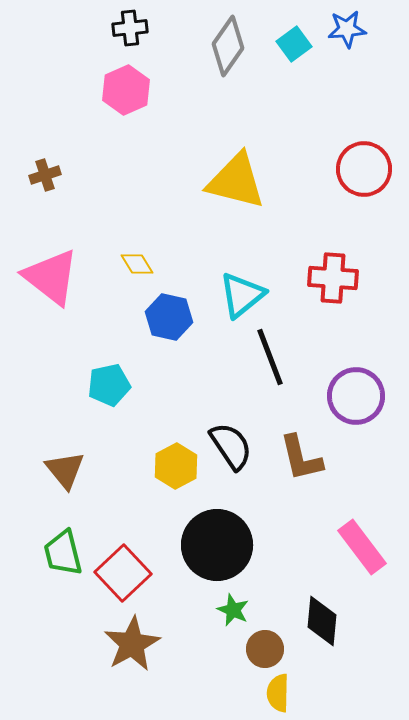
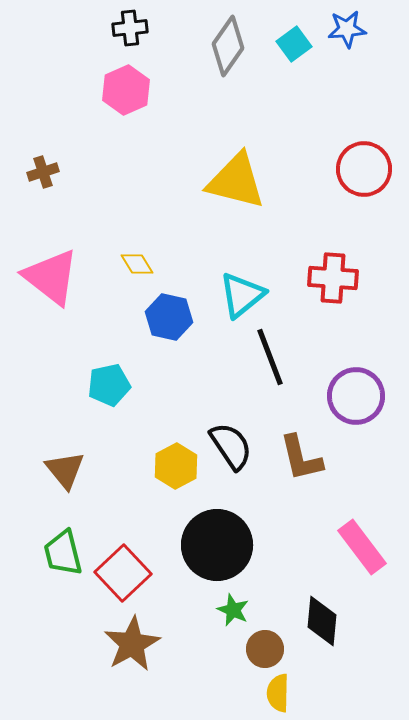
brown cross: moved 2 px left, 3 px up
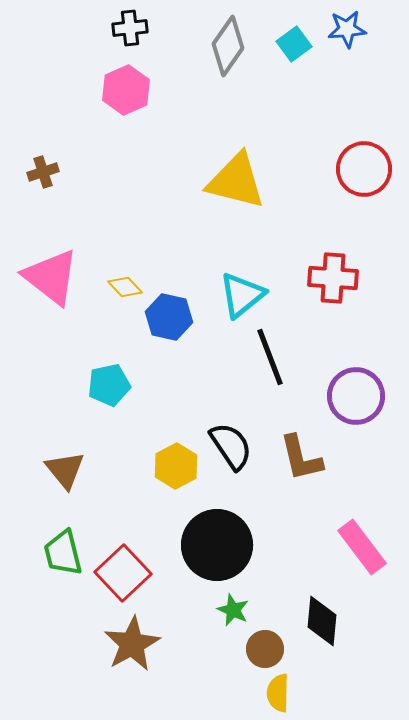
yellow diamond: moved 12 px left, 23 px down; rotated 12 degrees counterclockwise
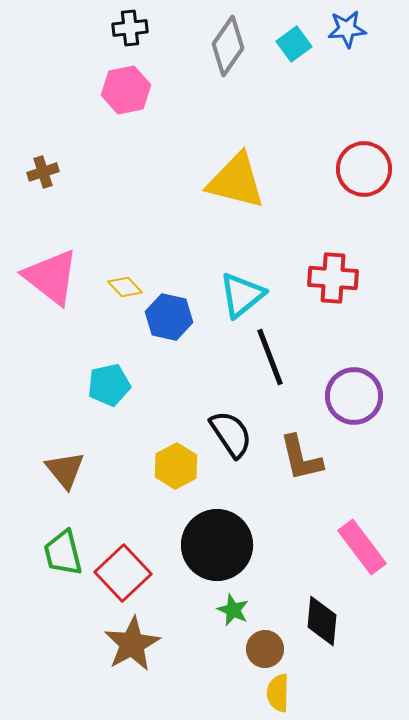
pink hexagon: rotated 12 degrees clockwise
purple circle: moved 2 px left
black semicircle: moved 12 px up
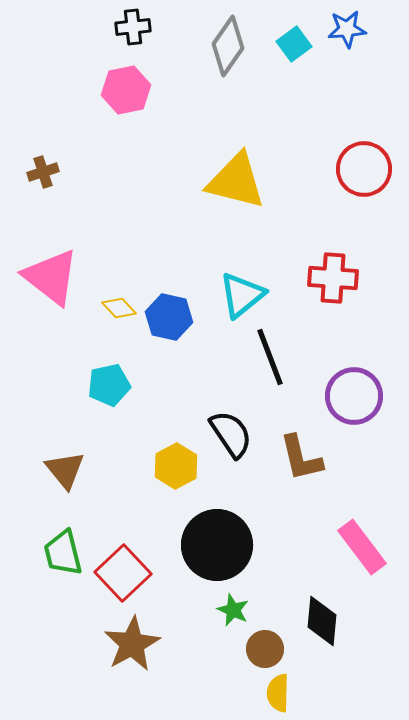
black cross: moved 3 px right, 1 px up
yellow diamond: moved 6 px left, 21 px down
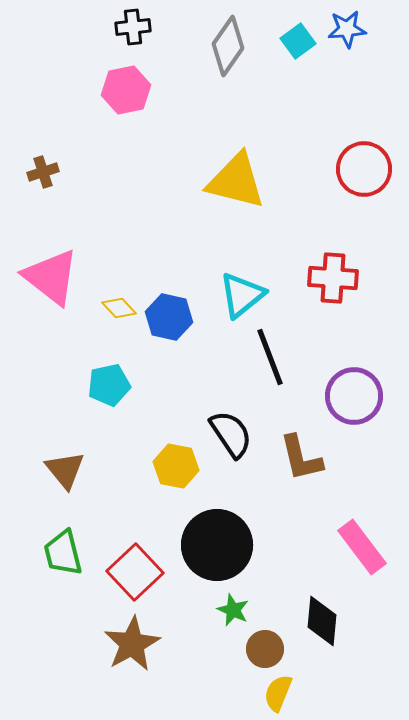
cyan square: moved 4 px right, 3 px up
yellow hexagon: rotated 21 degrees counterclockwise
red square: moved 12 px right, 1 px up
yellow semicircle: rotated 21 degrees clockwise
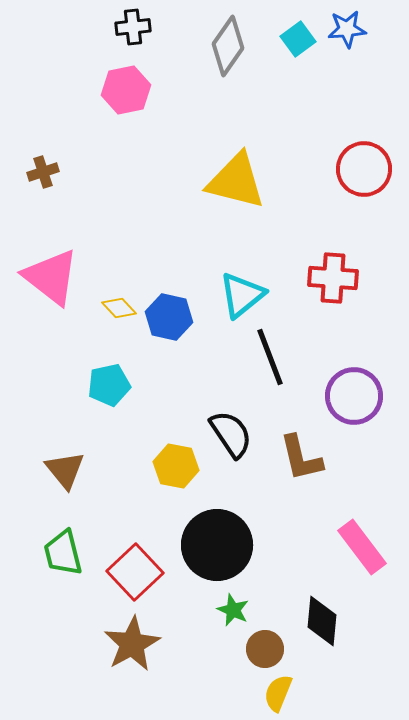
cyan square: moved 2 px up
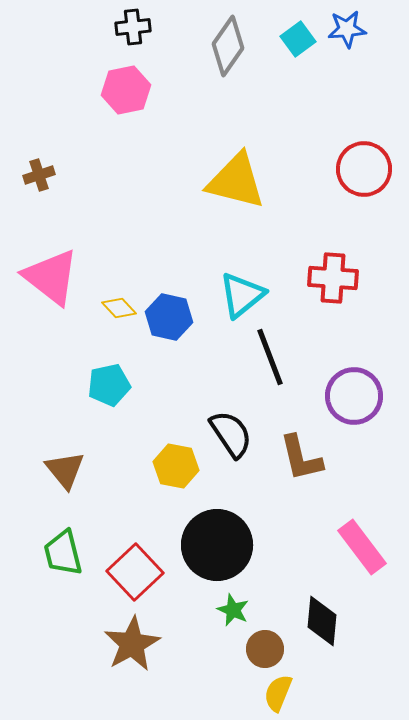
brown cross: moved 4 px left, 3 px down
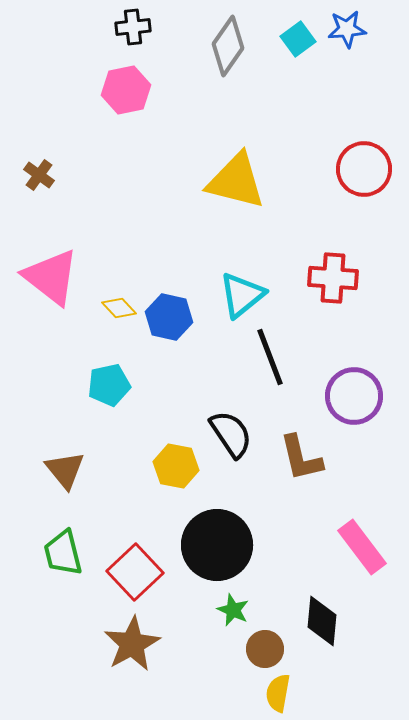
brown cross: rotated 36 degrees counterclockwise
yellow semicircle: rotated 12 degrees counterclockwise
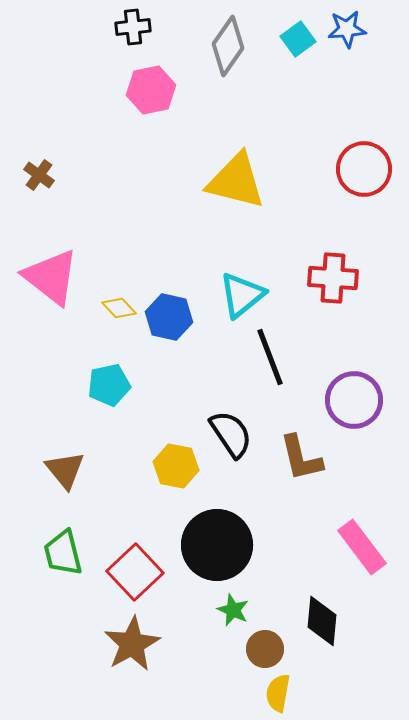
pink hexagon: moved 25 px right
purple circle: moved 4 px down
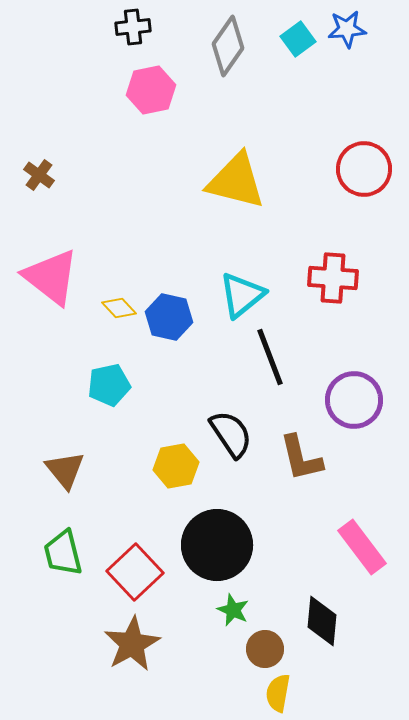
yellow hexagon: rotated 21 degrees counterclockwise
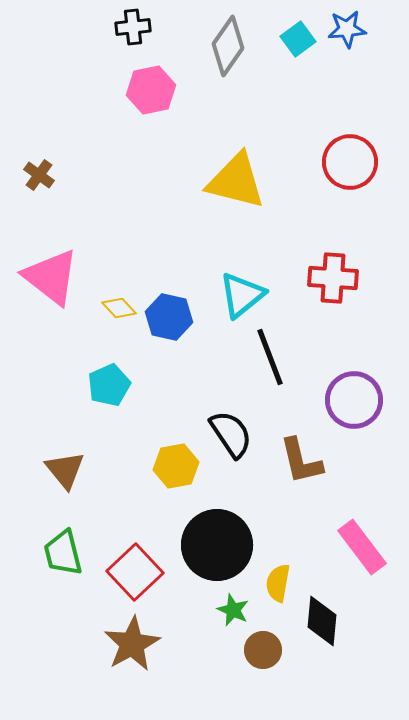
red circle: moved 14 px left, 7 px up
cyan pentagon: rotated 12 degrees counterclockwise
brown L-shape: moved 3 px down
brown circle: moved 2 px left, 1 px down
yellow semicircle: moved 110 px up
